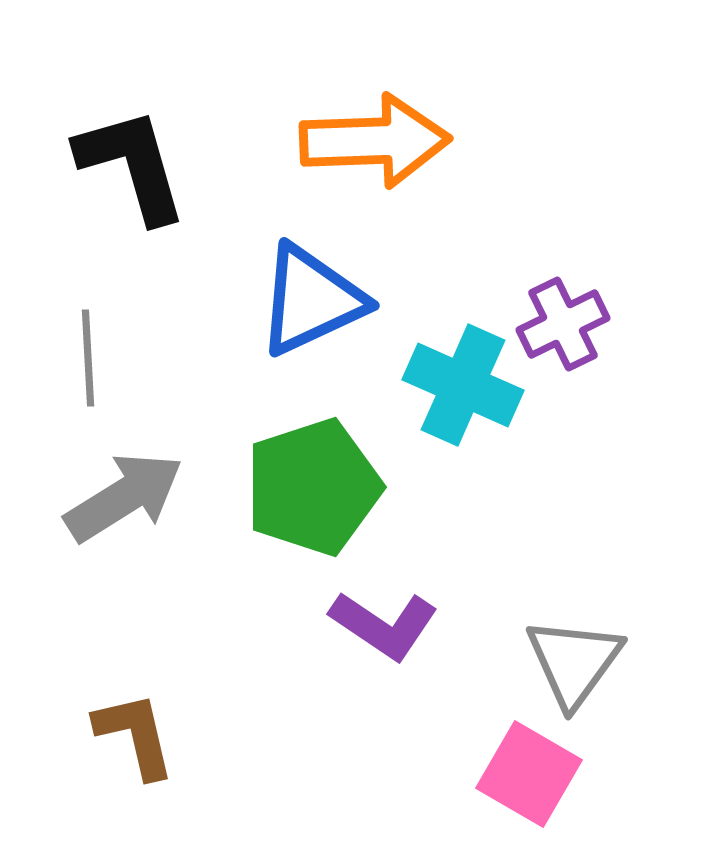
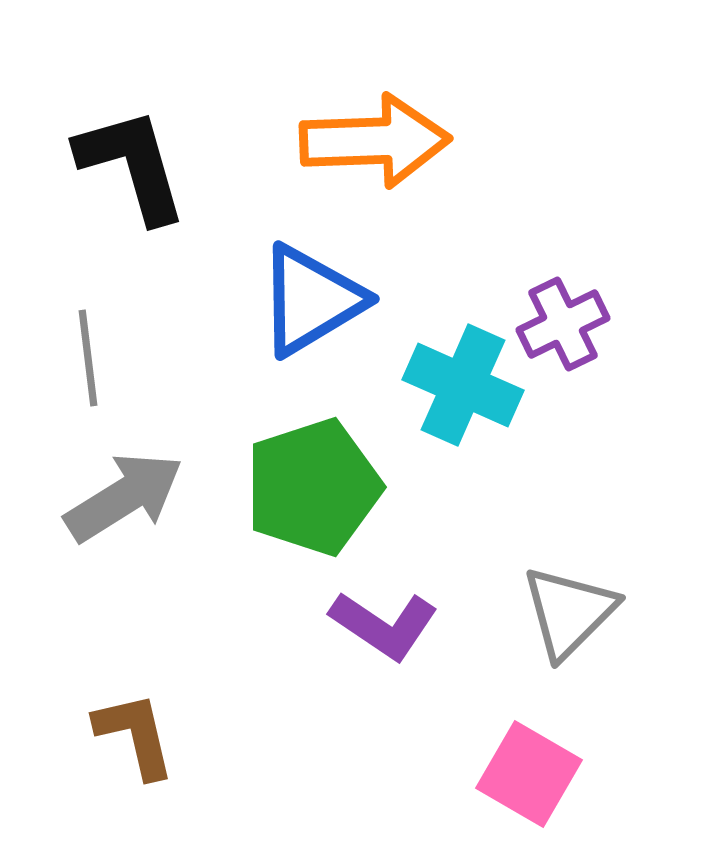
blue triangle: rotated 6 degrees counterclockwise
gray line: rotated 4 degrees counterclockwise
gray triangle: moved 5 px left, 50 px up; rotated 9 degrees clockwise
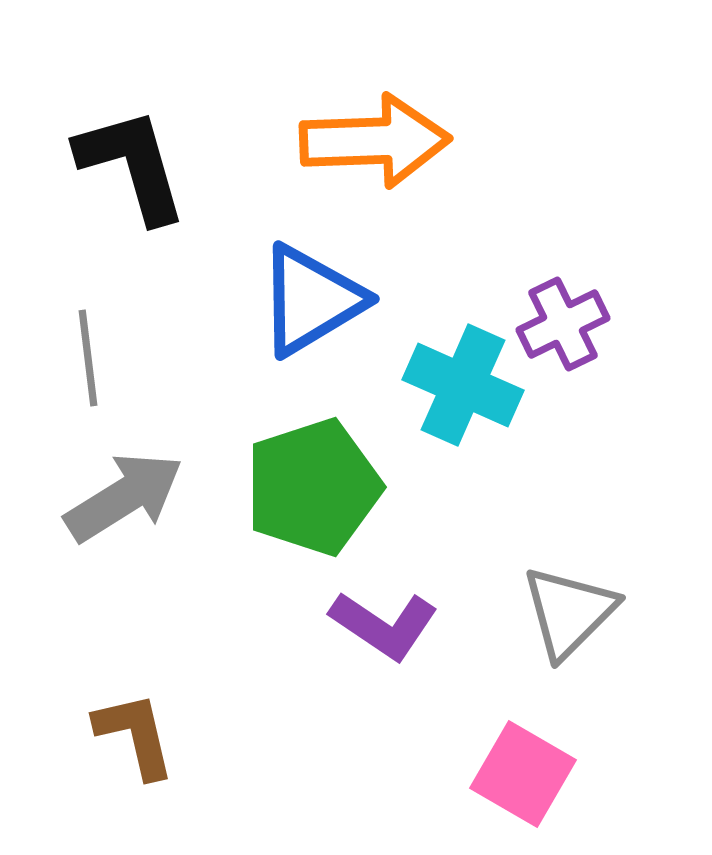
pink square: moved 6 px left
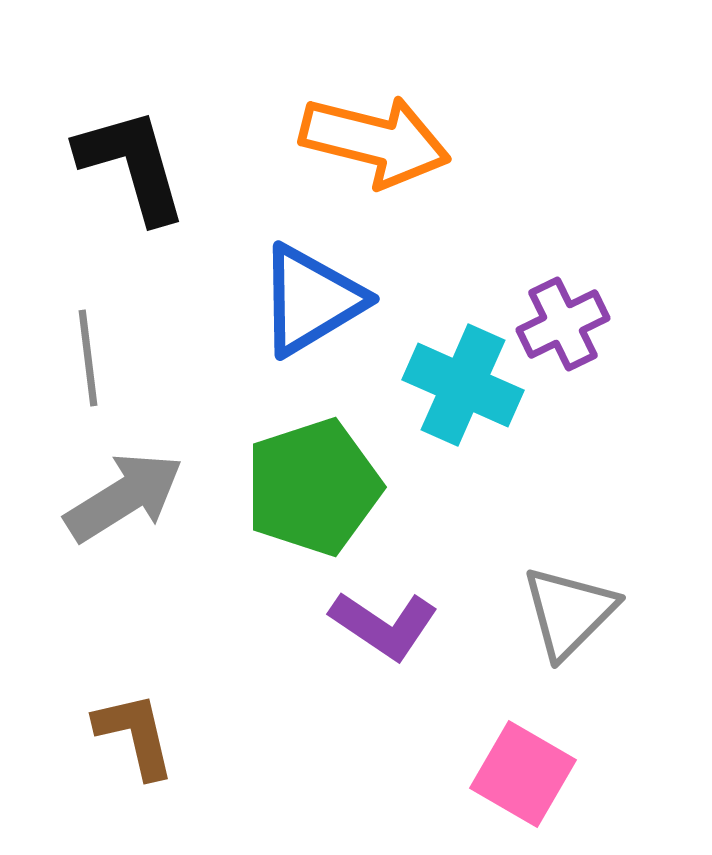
orange arrow: rotated 16 degrees clockwise
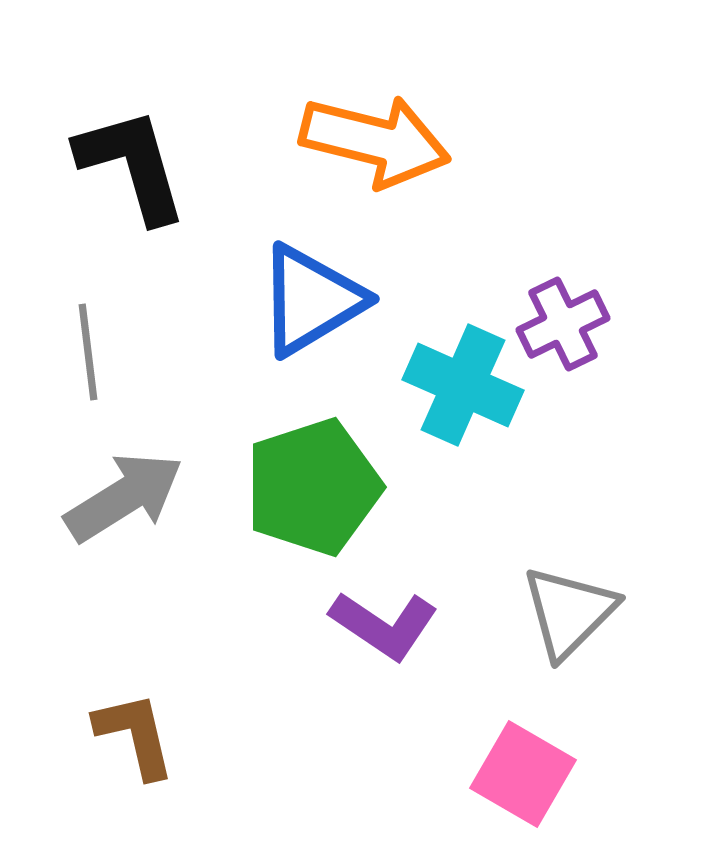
gray line: moved 6 px up
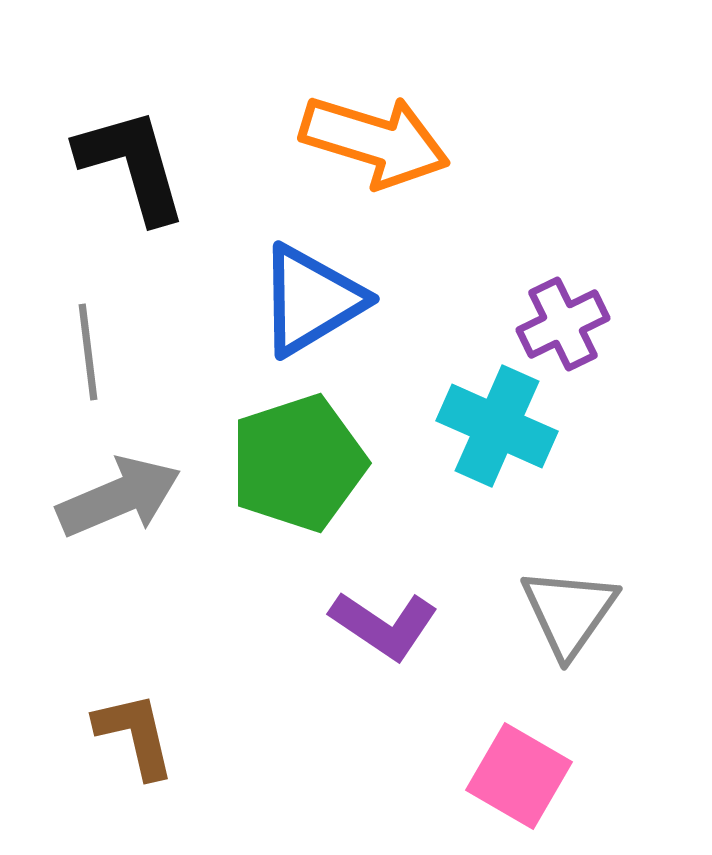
orange arrow: rotated 3 degrees clockwise
cyan cross: moved 34 px right, 41 px down
green pentagon: moved 15 px left, 24 px up
gray arrow: moved 5 px left; rotated 9 degrees clockwise
gray triangle: rotated 10 degrees counterclockwise
pink square: moved 4 px left, 2 px down
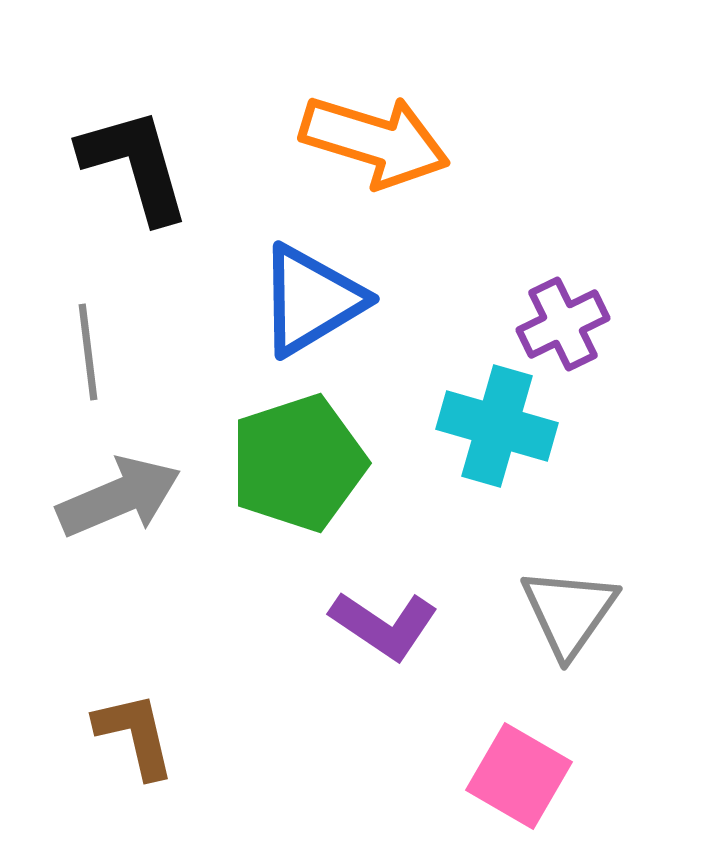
black L-shape: moved 3 px right
cyan cross: rotated 8 degrees counterclockwise
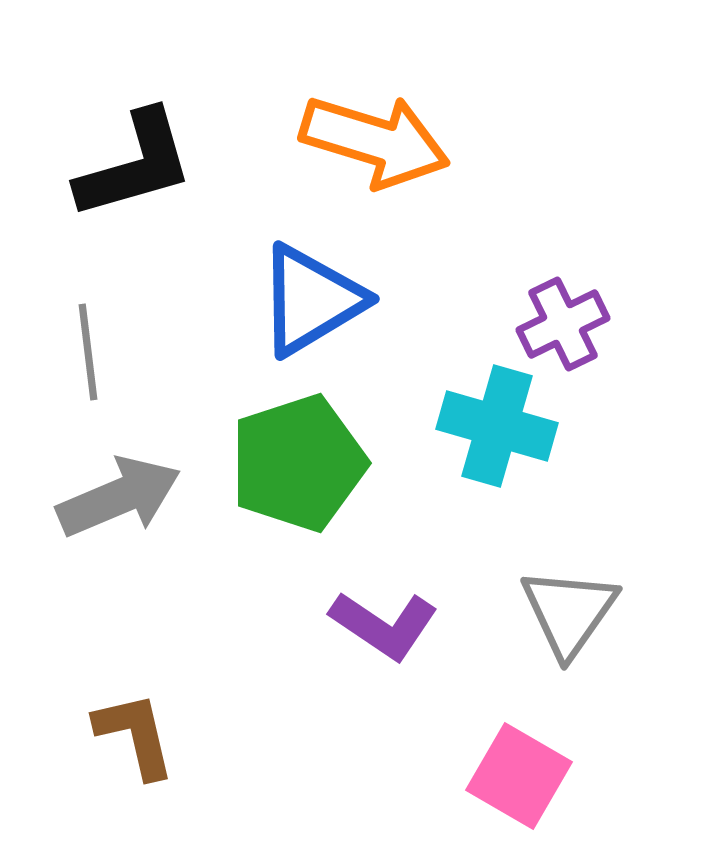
black L-shape: rotated 90 degrees clockwise
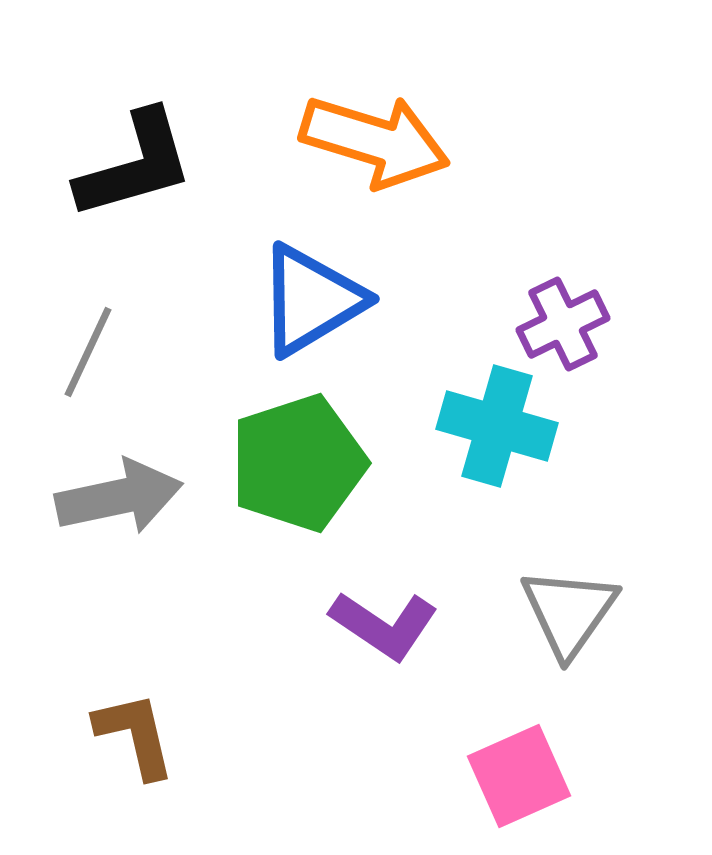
gray line: rotated 32 degrees clockwise
gray arrow: rotated 11 degrees clockwise
pink square: rotated 36 degrees clockwise
